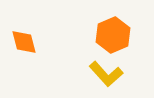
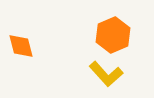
orange diamond: moved 3 px left, 4 px down
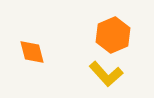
orange diamond: moved 11 px right, 6 px down
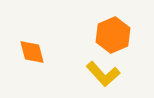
yellow L-shape: moved 3 px left
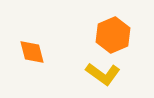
yellow L-shape: rotated 12 degrees counterclockwise
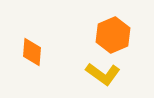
orange diamond: rotated 20 degrees clockwise
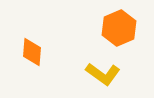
orange hexagon: moved 6 px right, 7 px up
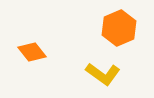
orange diamond: rotated 44 degrees counterclockwise
